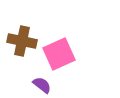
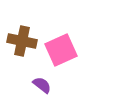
pink square: moved 2 px right, 4 px up
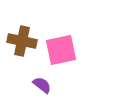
pink square: rotated 12 degrees clockwise
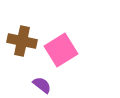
pink square: rotated 20 degrees counterclockwise
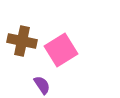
purple semicircle: rotated 18 degrees clockwise
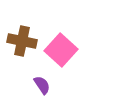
pink square: rotated 16 degrees counterclockwise
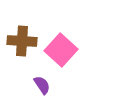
brown cross: rotated 8 degrees counterclockwise
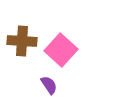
purple semicircle: moved 7 px right
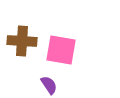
pink square: rotated 32 degrees counterclockwise
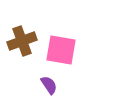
brown cross: rotated 24 degrees counterclockwise
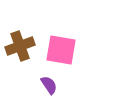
brown cross: moved 2 px left, 5 px down
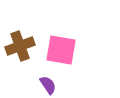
purple semicircle: moved 1 px left
